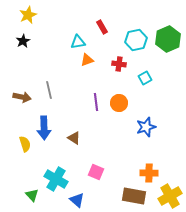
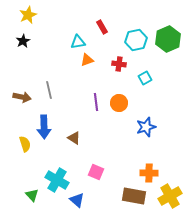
blue arrow: moved 1 px up
cyan cross: moved 1 px right, 1 px down
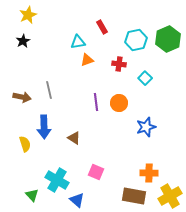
cyan square: rotated 16 degrees counterclockwise
